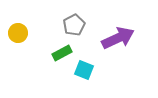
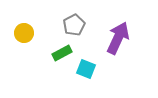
yellow circle: moved 6 px right
purple arrow: rotated 40 degrees counterclockwise
cyan square: moved 2 px right, 1 px up
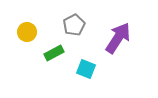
yellow circle: moved 3 px right, 1 px up
purple arrow: rotated 8 degrees clockwise
green rectangle: moved 8 px left
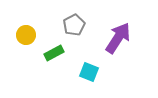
yellow circle: moved 1 px left, 3 px down
cyan square: moved 3 px right, 3 px down
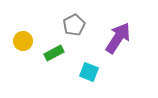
yellow circle: moved 3 px left, 6 px down
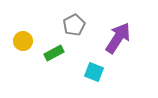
cyan square: moved 5 px right
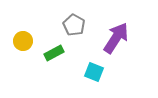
gray pentagon: rotated 15 degrees counterclockwise
purple arrow: moved 2 px left
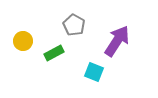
purple arrow: moved 1 px right, 3 px down
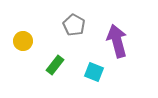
purple arrow: rotated 48 degrees counterclockwise
green rectangle: moved 1 px right, 12 px down; rotated 24 degrees counterclockwise
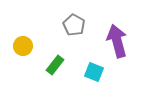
yellow circle: moved 5 px down
